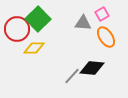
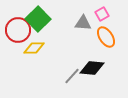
red circle: moved 1 px right, 1 px down
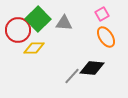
gray triangle: moved 19 px left
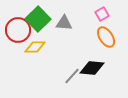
yellow diamond: moved 1 px right, 1 px up
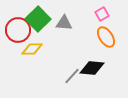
yellow diamond: moved 3 px left, 2 px down
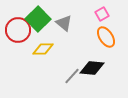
gray triangle: rotated 36 degrees clockwise
yellow diamond: moved 11 px right
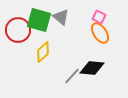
pink square: moved 3 px left, 3 px down; rotated 32 degrees counterclockwise
green square: moved 1 px right, 1 px down; rotated 30 degrees counterclockwise
gray triangle: moved 3 px left, 6 px up
orange ellipse: moved 6 px left, 4 px up
yellow diamond: moved 3 px down; rotated 40 degrees counterclockwise
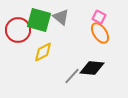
yellow diamond: rotated 15 degrees clockwise
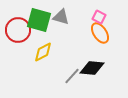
gray triangle: rotated 24 degrees counterclockwise
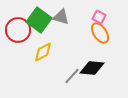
green square: rotated 20 degrees clockwise
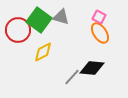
gray line: moved 1 px down
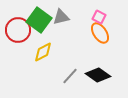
gray triangle: rotated 30 degrees counterclockwise
black diamond: moved 6 px right, 7 px down; rotated 30 degrees clockwise
gray line: moved 2 px left, 1 px up
